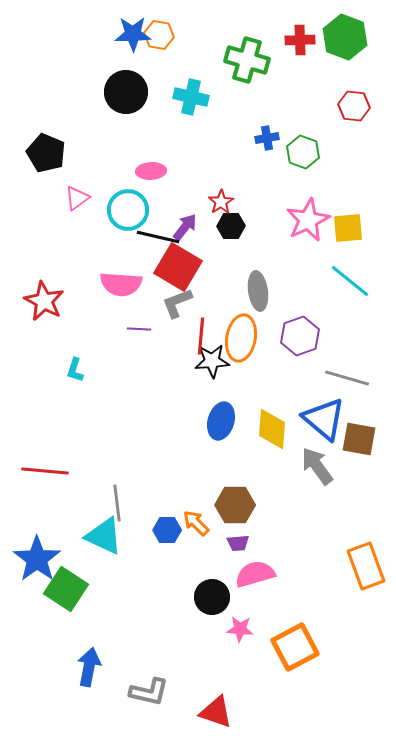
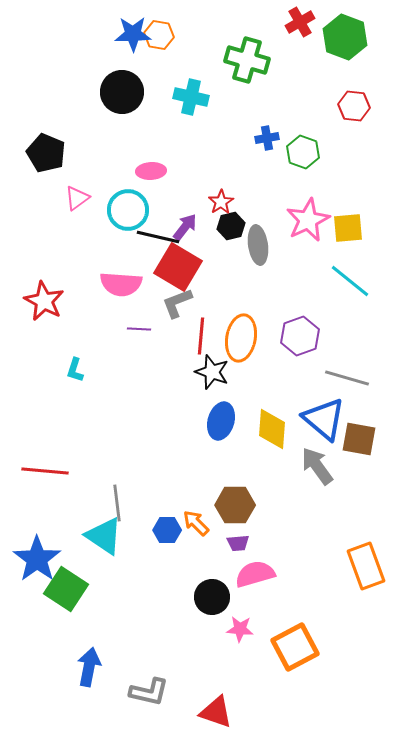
red cross at (300, 40): moved 18 px up; rotated 28 degrees counterclockwise
black circle at (126, 92): moved 4 px left
black hexagon at (231, 226): rotated 12 degrees counterclockwise
gray ellipse at (258, 291): moved 46 px up
black star at (212, 361): moved 11 px down; rotated 24 degrees clockwise
cyan triangle at (104, 536): rotated 9 degrees clockwise
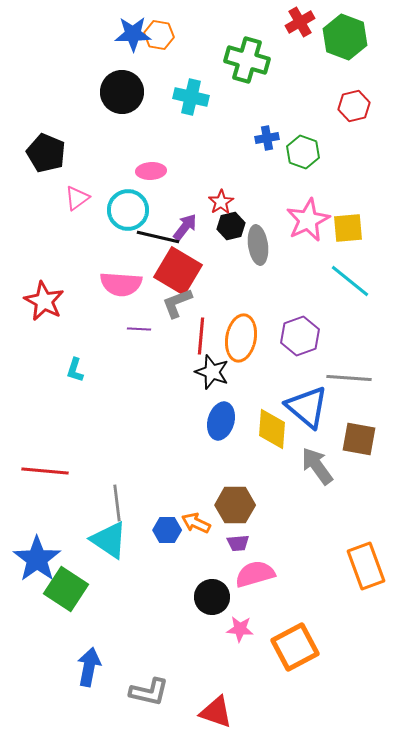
red hexagon at (354, 106): rotated 20 degrees counterclockwise
red square at (178, 267): moved 4 px down
gray line at (347, 378): moved 2 px right; rotated 12 degrees counterclockwise
blue triangle at (324, 419): moved 17 px left, 12 px up
orange arrow at (196, 523): rotated 20 degrees counterclockwise
cyan triangle at (104, 536): moved 5 px right, 4 px down
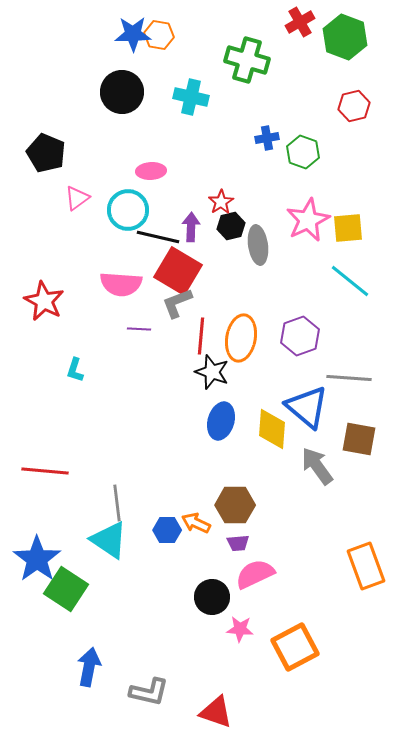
purple arrow at (185, 227): moved 6 px right; rotated 36 degrees counterclockwise
pink semicircle at (255, 574): rotated 9 degrees counterclockwise
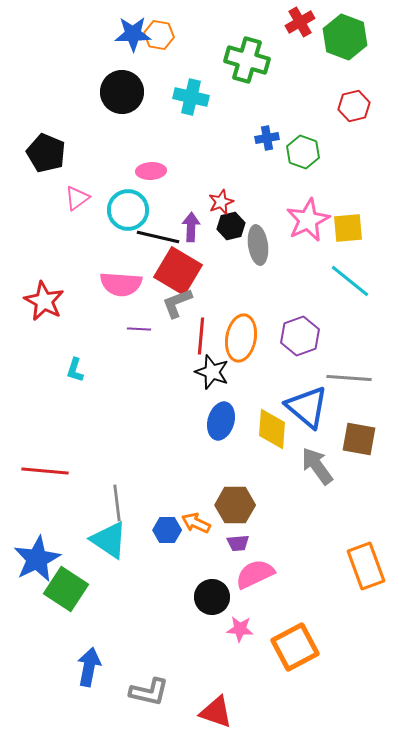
red star at (221, 202): rotated 10 degrees clockwise
blue star at (37, 559): rotated 9 degrees clockwise
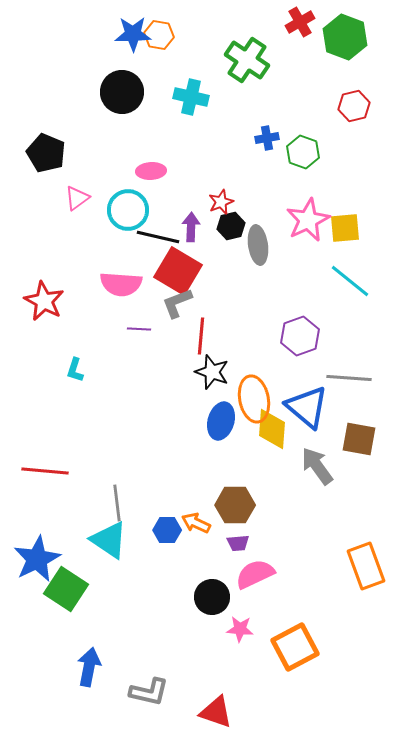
green cross at (247, 60): rotated 18 degrees clockwise
yellow square at (348, 228): moved 3 px left
orange ellipse at (241, 338): moved 13 px right, 61 px down; rotated 21 degrees counterclockwise
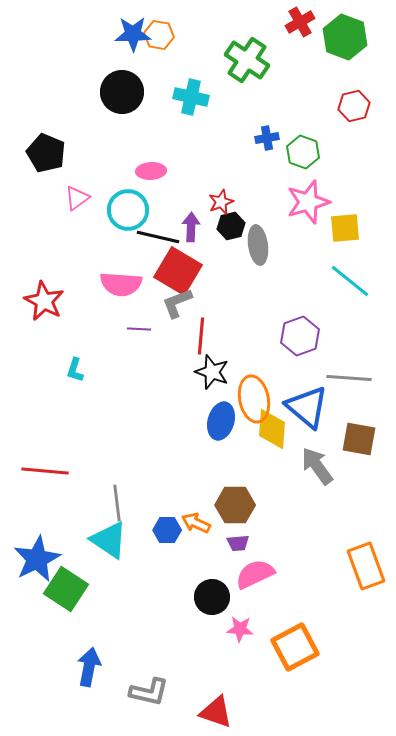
pink star at (308, 220): moved 18 px up; rotated 9 degrees clockwise
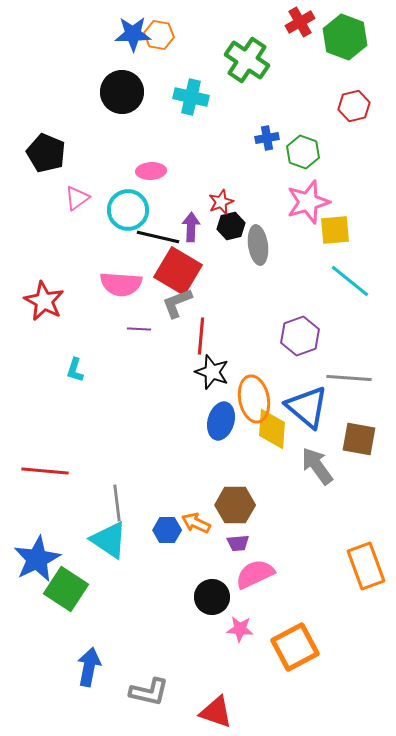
yellow square at (345, 228): moved 10 px left, 2 px down
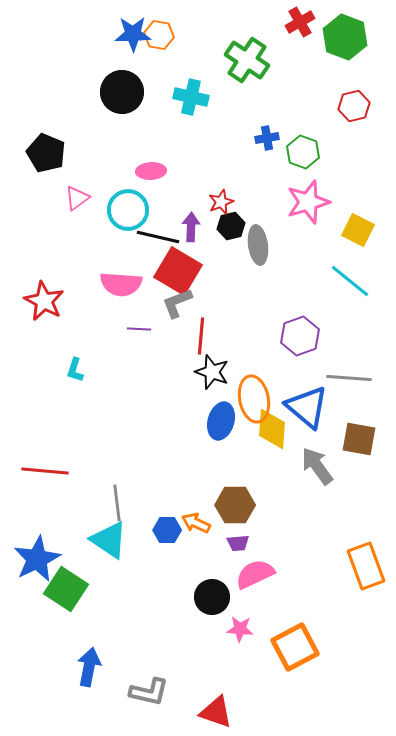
yellow square at (335, 230): moved 23 px right; rotated 32 degrees clockwise
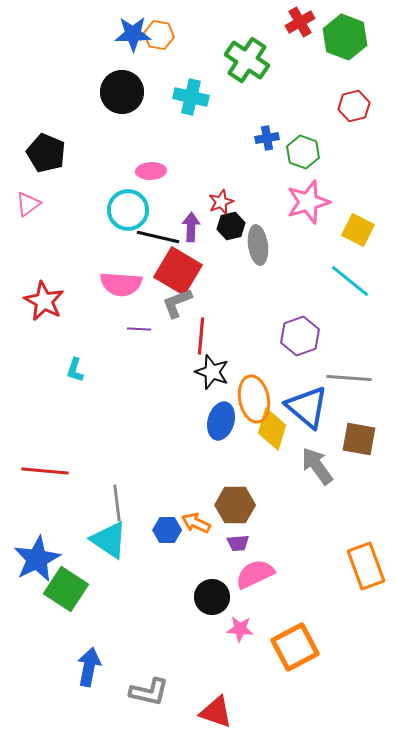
pink triangle at (77, 198): moved 49 px left, 6 px down
yellow diamond at (272, 429): rotated 12 degrees clockwise
